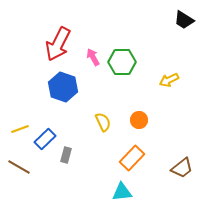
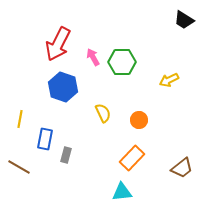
yellow semicircle: moved 9 px up
yellow line: moved 10 px up; rotated 60 degrees counterclockwise
blue rectangle: rotated 35 degrees counterclockwise
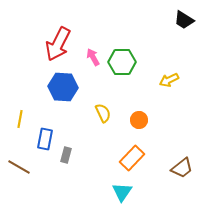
blue hexagon: rotated 16 degrees counterclockwise
cyan triangle: rotated 50 degrees counterclockwise
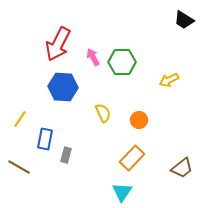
yellow line: rotated 24 degrees clockwise
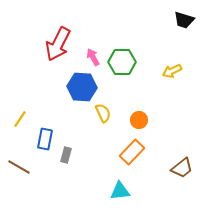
black trapezoid: rotated 15 degrees counterclockwise
yellow arrow: moved 3 px right, 9 px up
blue hexagon: moved 19 px right
orange rectangle: moved 6 px up
cyan triangle: moved 2 px left, 1 px up; rotated 50 degrees clockwise
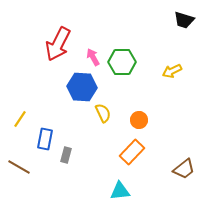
brown trapezoid: moved 2 px right, 1 px down
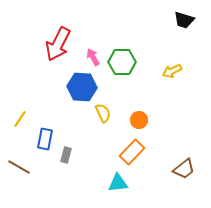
cyan triangle: moved 2 px left, 8 px up
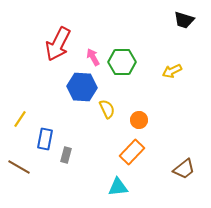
yellow semicircle: moved 4 px right, 4 px up
cyan triangle: moved 4 px down
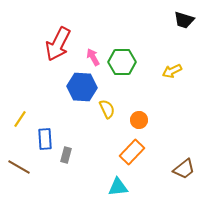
blue rectangle: rotated 15 degrees counterclockwise
